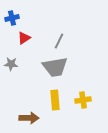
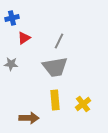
yellow cross: moved 4 px down; rotated 28 degrees counterclockwise
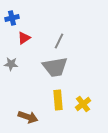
yellow rectangle: moved 3 px right
brown arrow: moved 1 px left, 1 px up; rotated 18 degrees clockwise
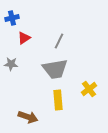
gray trapezoid: moved 2 px down
yellow cross: moved 6 px right, 15 px up
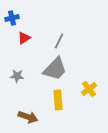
gray star: moved 6 px right, 12 px down
gray trapezoid: rotated 36 degrees counterclockwise
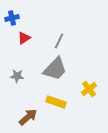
yellow rectangle: moved 2 px left, 2 px down; rotated 66 degrees counterclockwise
brown arrow: rotated 60 degrees counterclockwise
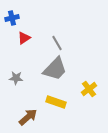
gray line: moved 2 px left, 2 px down; rotated 56 degrees counterclockwise
gray star: moved 1 px left, 2 px down
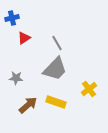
brown arrow: moved 12 px up
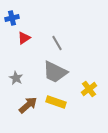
gray trapezoid: moved 3 px down; rotated 72 degrees clockwise
gray star: rotated 24 degrees clockwise
